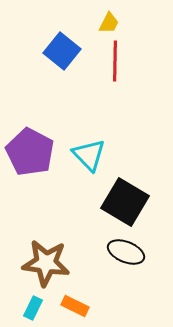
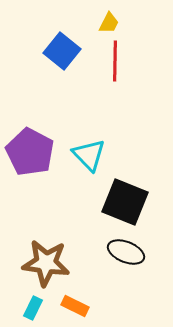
black square: rotated 9 degrees counterclockwise
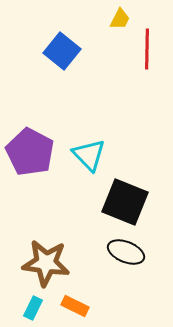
yellow trapezoid: moved 11 px right, 4 px up
red line: moved 32 px right, 12 px up
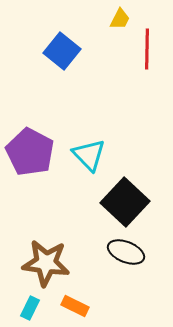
black square: rotated 21 degrees clockwise
cyan rectangle: moved 3 px left
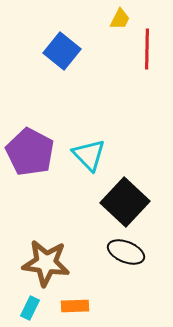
orange rectangle: rotated 28 degrees counterclockwise
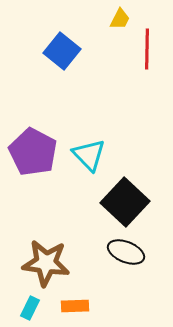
purple pentagon: moved 3 px right
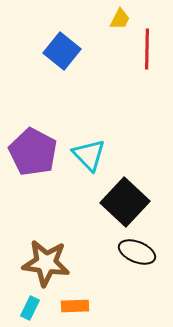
black ellipse: moved 11 px right
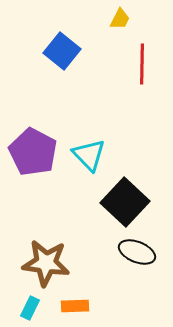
red line: moved 5 px left, 15 px down
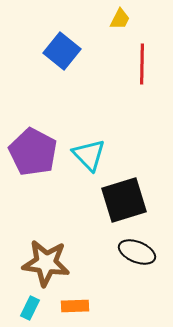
black square: moved 1 px left, 2 px up; rotated 30 degrees clockwise
